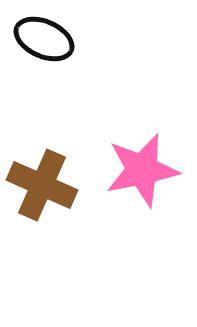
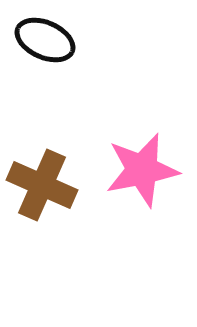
black ellipse: moved 1 px right, 1 px down
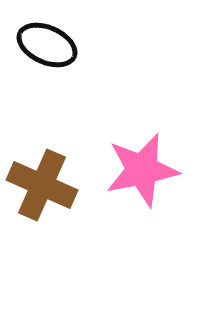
black ellipse: moved 2 px right, 5 px down
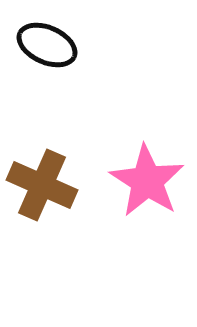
pink star: moved 5 px right, 11 px down; rotated 28 degrees counterclockwise
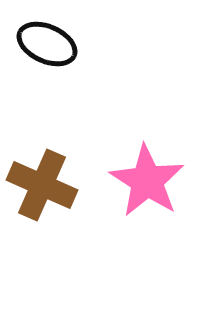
black ellipse: moved 1 px up
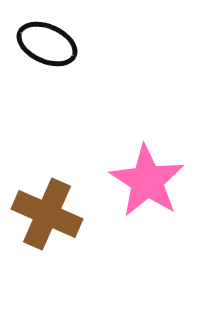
brown cross: moved 5 px right, 29 px down
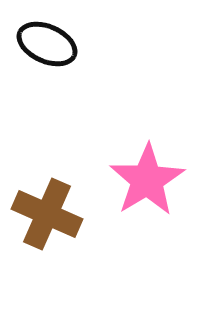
pink star: moved 1 px up; rotated 8 degrees clockwise
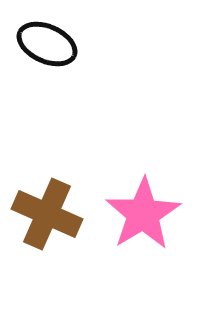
pink star: moved 4 px left, 34 px down
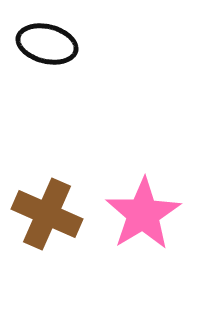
black ellipse: rotated 10 degrees counterclockwise
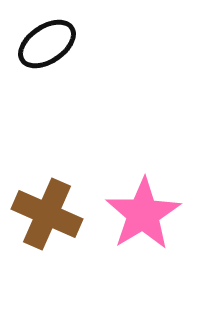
black ellipse: rotated 48 degrees counterclockwise
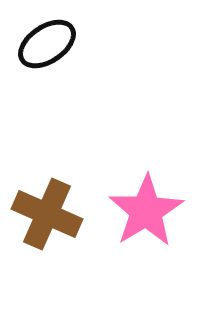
pink star: moved 3 px right, 3 px up
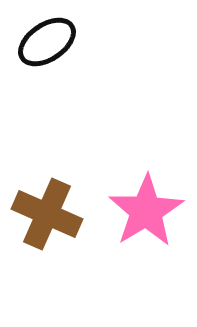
black ellipse: moved 2 px up
